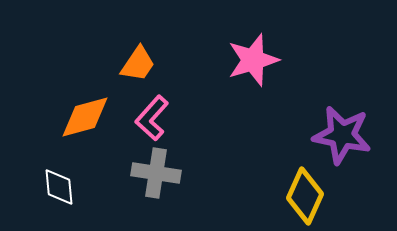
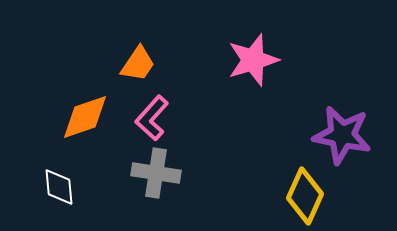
orange diamond: rotated 4 degrees counterclockwise
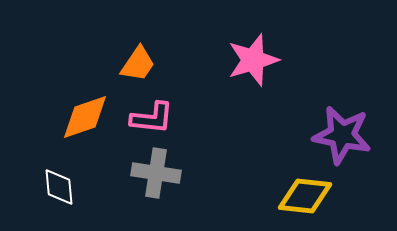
pink L-shape: rotated 126 degrees counterclockwise
yellow diamond: rotated 72 degrees clockwise
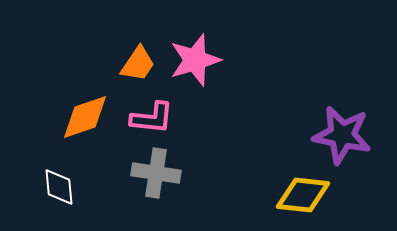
pink star: moved 58 px left
yellow diamond: moved 2 px left, 1 px up
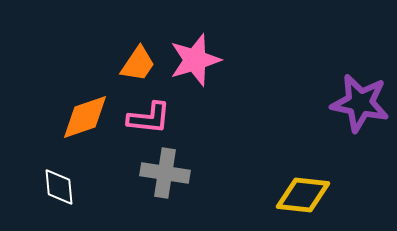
pink L-shape: moved 3 px left
purple star: moved 18 px right, 32 px up
gray cross: moved 9 px right
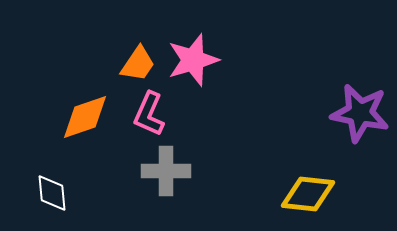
pink star: moved 2 px left
purple star: moved 10 px down
pink L-shape: moved 4 px up; rotated 108 degrees clockwise
gray cross: moved 1 px right, 2 px up; rotated 9 degrees counterclockwise
white diamond: moved 7 px left, 6 px down
yellow diamond: moved 5 px right, 1 px up
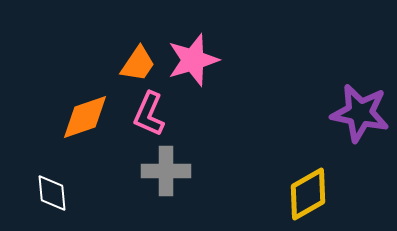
yellow diamond: rotated 36 degrees counterclockwise
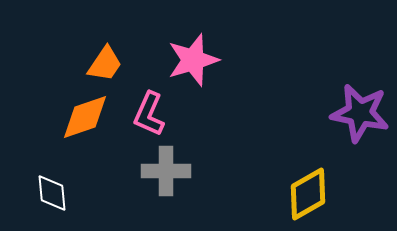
orange trapezoid: moved 33 px left
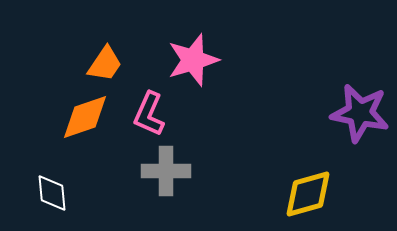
yellow diamond: rotated 14 degrees clockwise
